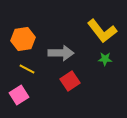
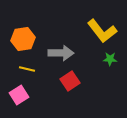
green star: moved 5 px right
yellow line: rotated 14 degrees counterclockwise
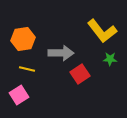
red square: moved 10 px right, 7 px up
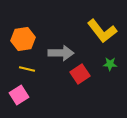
green star: moved 5 px down
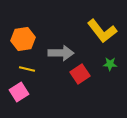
pink square: moved 3 px up
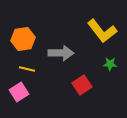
red square: moved 2 px right, 11 px down
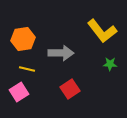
red square: moved 12 px left, 4 px down
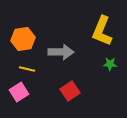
yellow L-shape: rotated 60 degrees clockwise
gray arrow: moved 1 px up
red square: moved 2 px down
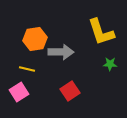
yellow L-shape: moved 1 px left, 1 px down; rotated 40 degrees counterclockwise
orange hexagon: moved 12 px right
